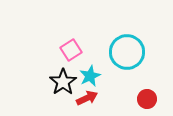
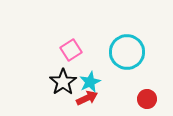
cyan star: moved 6 px down
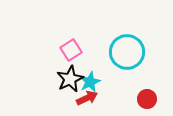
black star: moved 7 px right, 3 px up; rotated 8 degrees clockwise
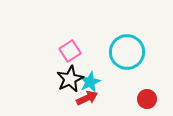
pink square: moved 1 px left, 1 px down
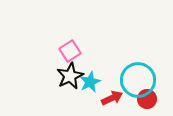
cyan circle: moved 11 px right, 28 px down
black star: moved 3 px up
red arrow: moved 25 px right
